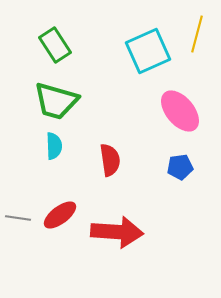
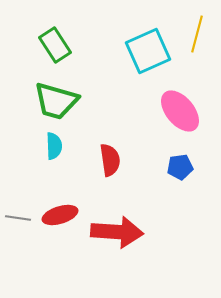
red ellipse: rotated 20 degrees clockwise
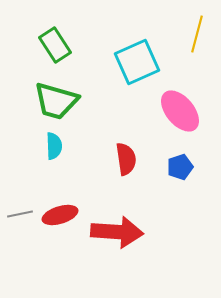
cyan square: moved 11 px left, 11 px down
red semicircle: moved 16 px right, 1 px up
blue pentagon: rotated 10 degrees counterclockwise
gray line: moved 2 px right, 4 px up; rotated 20 degrees counterclockwise
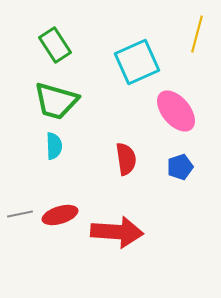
pink ellipse: moved 4 px left
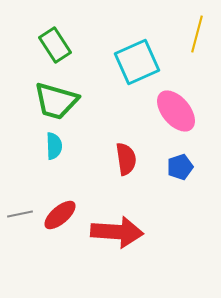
red ellipse: rotated 24 degrees counterclockwise
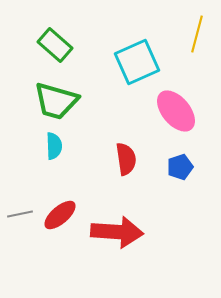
green rectangle: rotated 16 degrees counterclockwise
